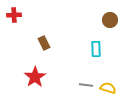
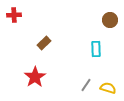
brown rectangle: rotated 72 degrees clockwise
gray line: rotated 64 degrees counterclockwise
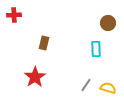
brown circle: moved 2 px left, 3 px down
brown rectangle: rotated 32 degrees counterclockwise
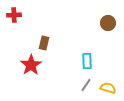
cyan rectangle: moved 9 px left, 12 px down
red star: moved 4 px left, 12 px up
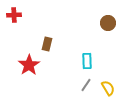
brown rectangle: moved 3 px right, 1 px down
red star: moved 2 px left
yellow semicircle: rotated 42 degrees clockwise
